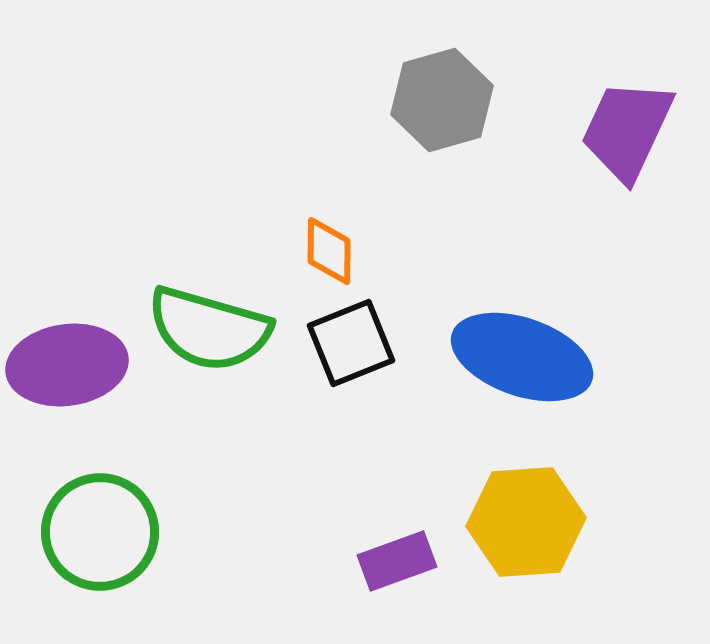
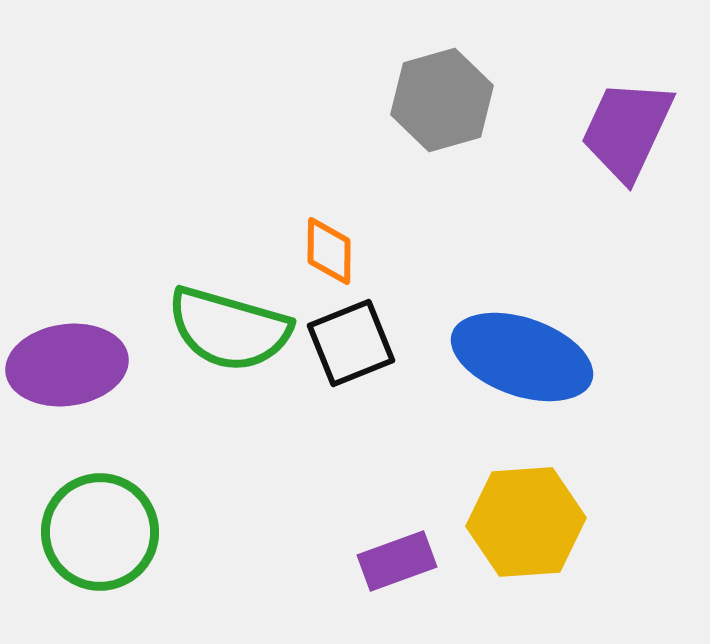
green semicircle: moved 20 px right
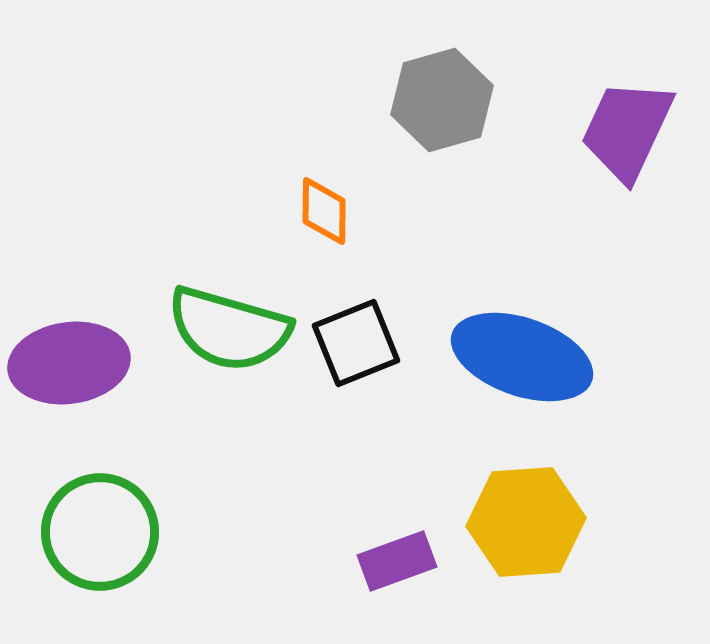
orange diamond: moved 5 px left, 40 px up
black square: moved 5 px right
purple ellipse: moved 2 px right, 2 px up
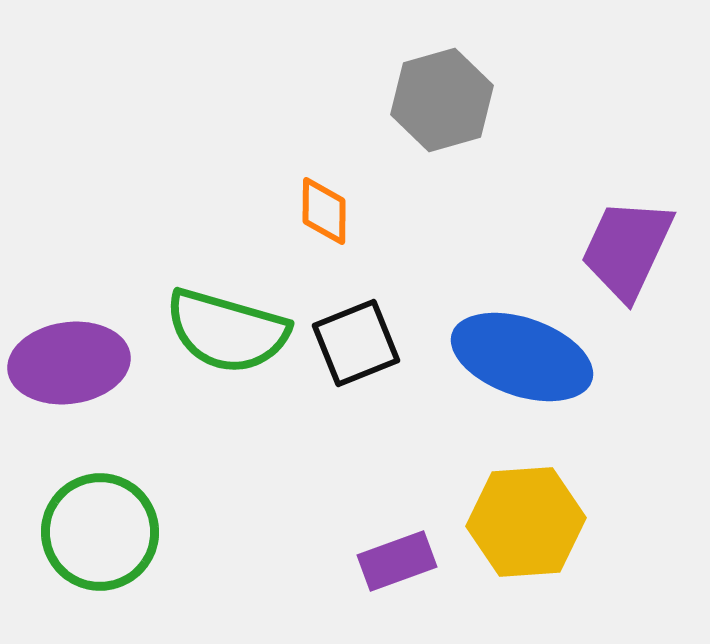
purple trapezoid: moved 119 px down
green semicircle: moved 2 px left, 2 px down
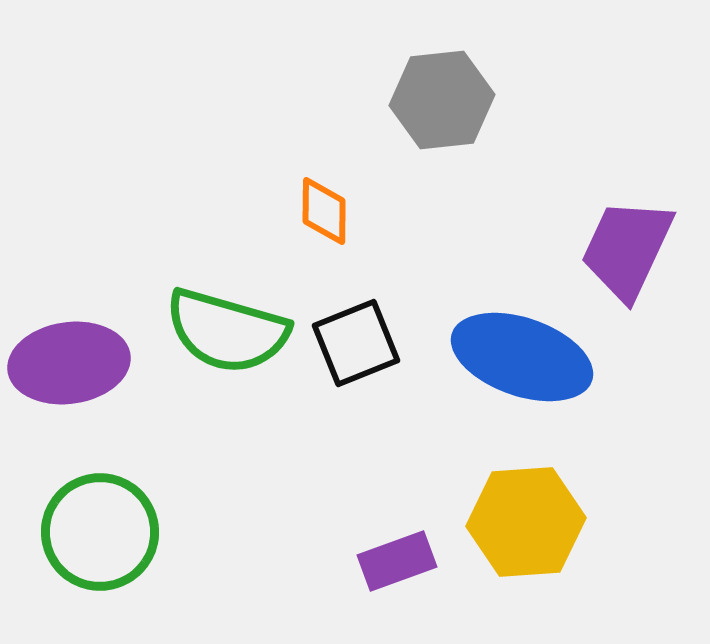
gray hexagon: rotated 10 degrees clockwise
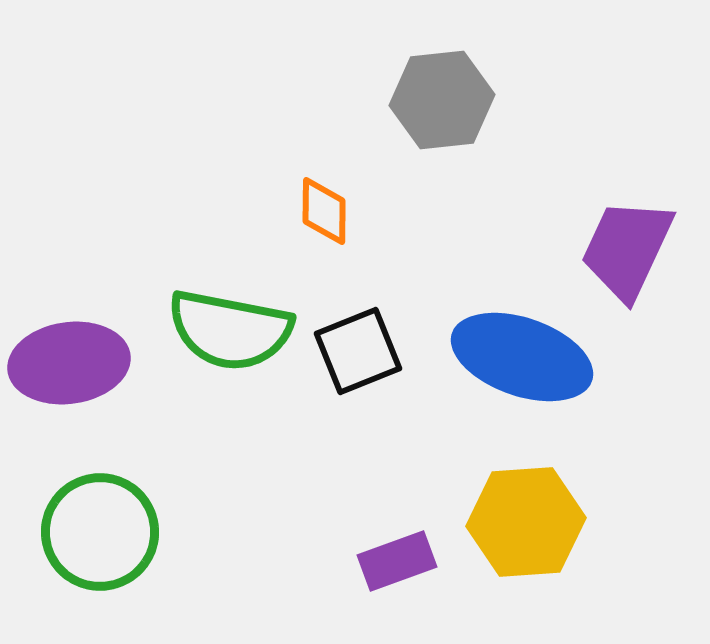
green semicircle: moved 3 px right, 1 px up; rotated 5 degrees counterclockwise
black square: moved 2 px right, 8 px down
